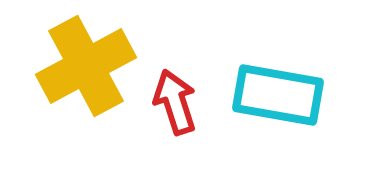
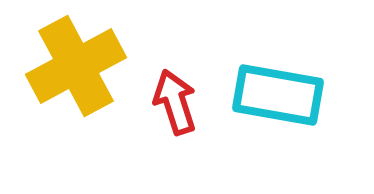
yellow cross: moved 10 px left
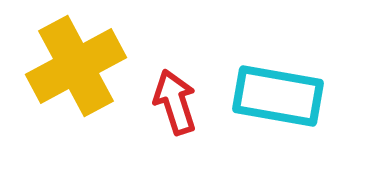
cyan rectangle: moved 1 px down
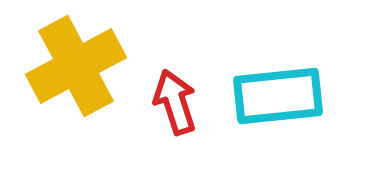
cyan rectangle: rotated 16 degrees counterclockwise
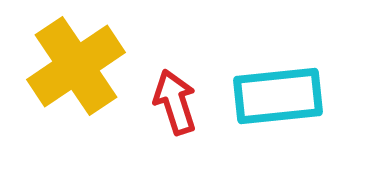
yellow cross: rotated 6 degrees counterclockwise
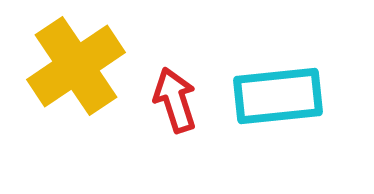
red arrow: moved 2 px up
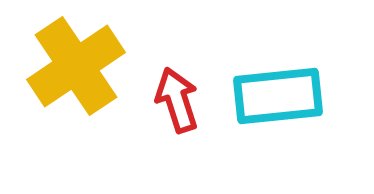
red arrow: moved 2 px right
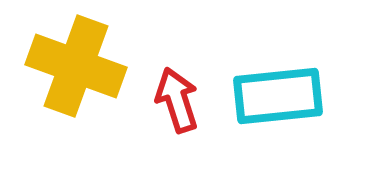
yellow cross: rotated 36 degrees counterclockwise
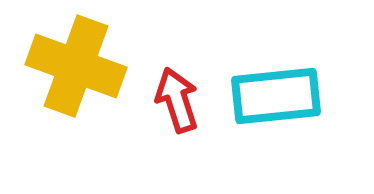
cyan rectangle: moved 2 px left
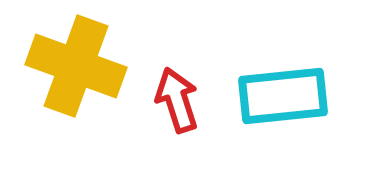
cyan rectangle: moved 7 px right
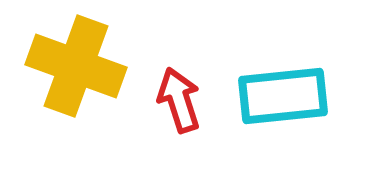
red arrow: moved 2 px right
